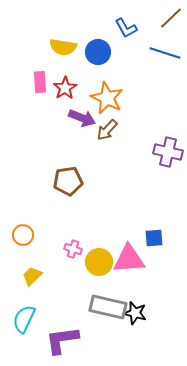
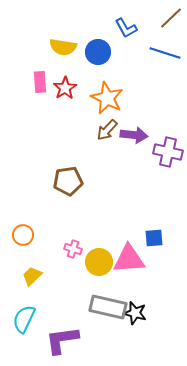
purple arrow: moved 52 px right, 17 px down; rotated 16 degrees counterclockwise
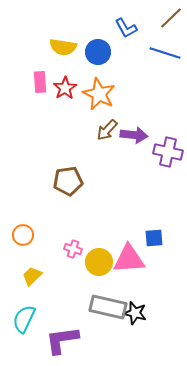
orange star: moved 8 px left, 4 px up
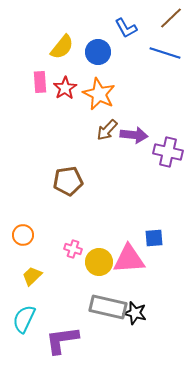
yellow semicircle: moved 1 px left; rotated 60 degrees counterclockwise
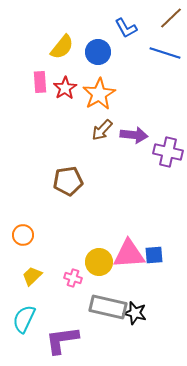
orange star: rotated 16 degrees clockwise
brown arrow: moved 5 px left
blue square: moved 17 px down
pink cross: moved 29 px down
pink triangle: moved 5 px up
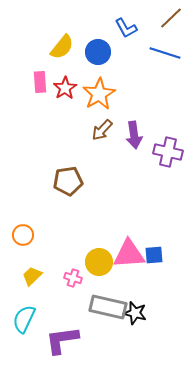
purple arrow: rotated 76 degrees clockwise
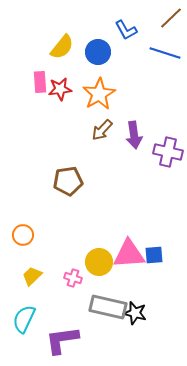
blue L-shape: moved 2 px down
red star: moved 5 px left, 1 px down; rotated 25 degrees clockwise
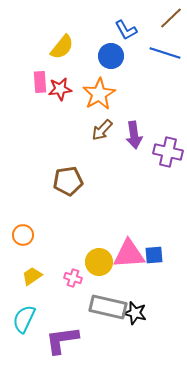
blue circle: moved 13 px right, 4 px down
yellow trapezoid: rotated 10 degrees clockwise
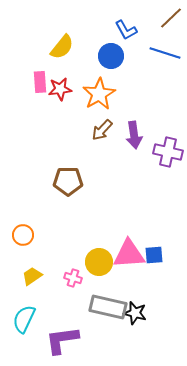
brown pentagon: rotated 8 degrees clockwise
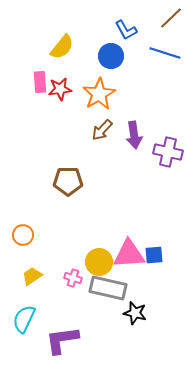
gray rectangle: moved 19 px up
